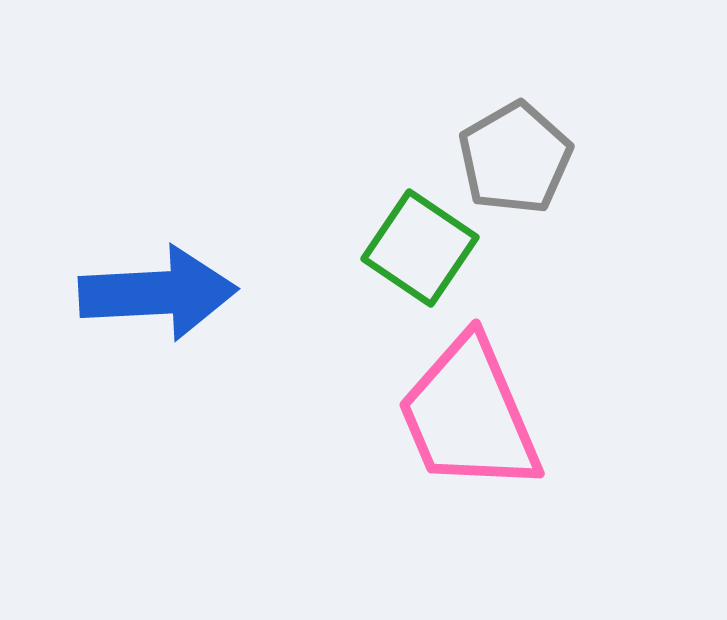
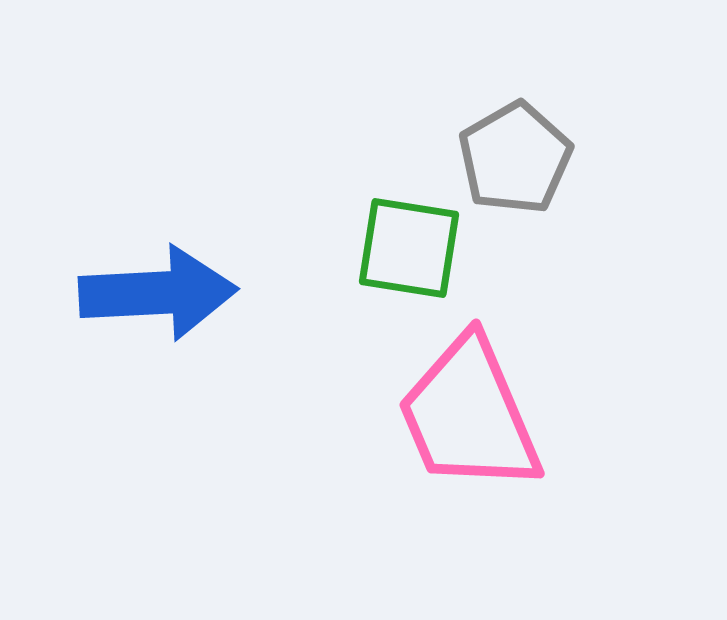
green square: moved 11 px left; rotated 25 degrees counterclockwise
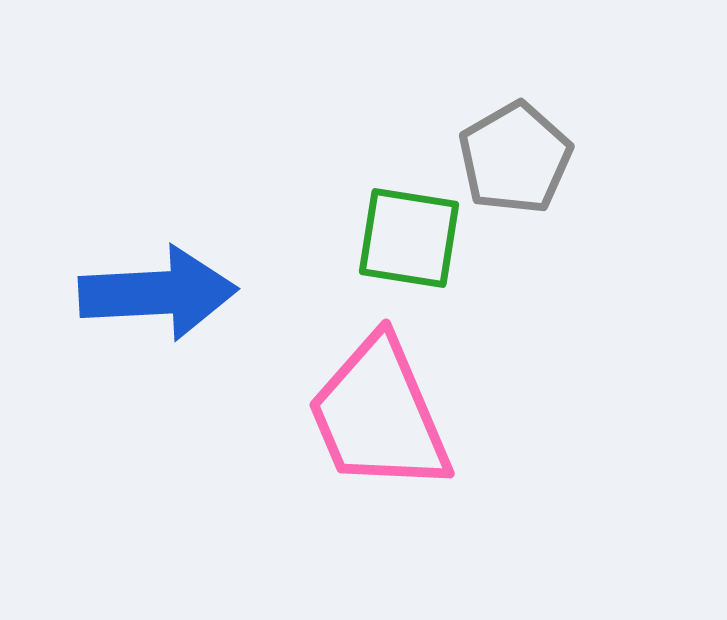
green square: moved 10 px up
pink trapezoid: moved 90 px left
